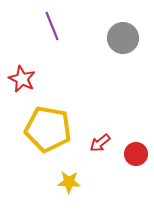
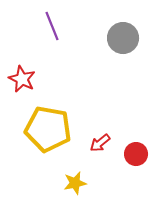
yellow star: moved 6 px right, 1 px down; rotated 15 degrees counterclockwise
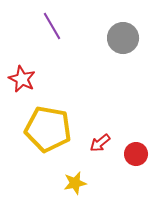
purple line: rotated 8 degrees counterclockwise
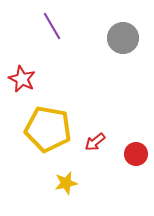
red arrow: moved 5 px left, 1 px up
yellow star: moved 9 px left
